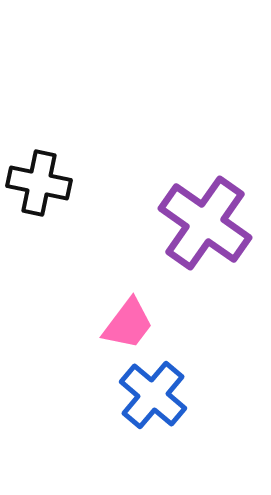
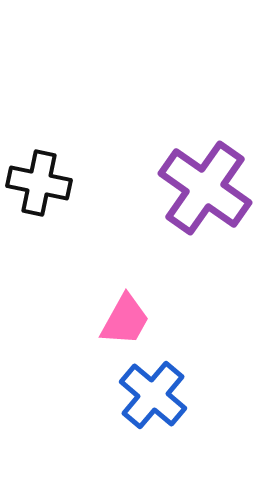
purple cross: moved 35 px up
pink trapezoid: moved 3 px left, 4 px up; rotated 8 degrees counterclockwise
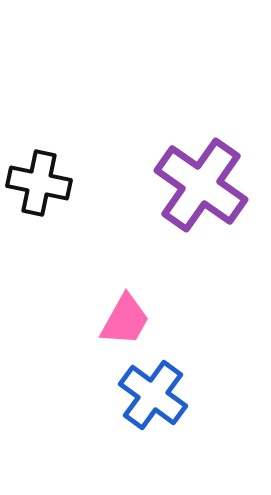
purple cross: moved 4 px left, 3 px up
blue cross: rotated 4 degrees counterclockwise
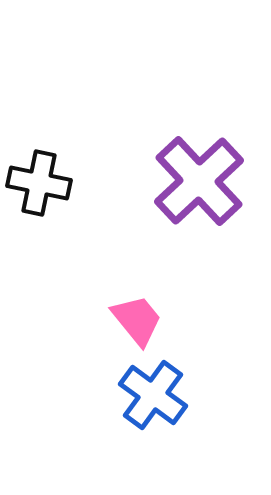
purple cross: moved 2 px left, 4 px up; rotated 12 degrees clockwise
pink trapezoid: moved 12 px right; rotated 68 degrees counterclockwise
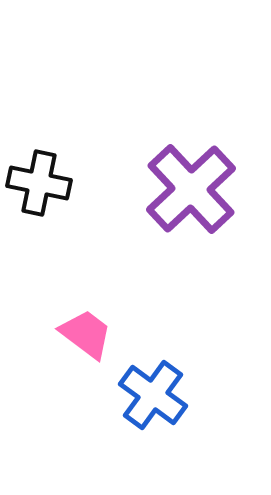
purple cross: moved 8 px left, 8 px down
pink trapezoid: moved 51 px left, 14 px down; rotated 14 degrees counterclockwise
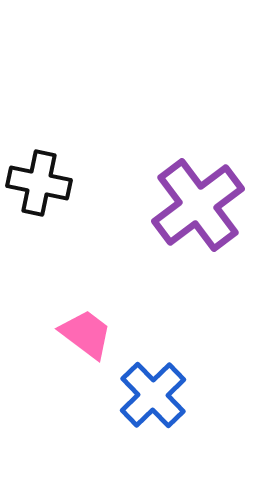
purple cross: moved 7 px right, 16 px down; rotated 6 degrees clockwise
blue cross: rotated 10 degrees clockwise
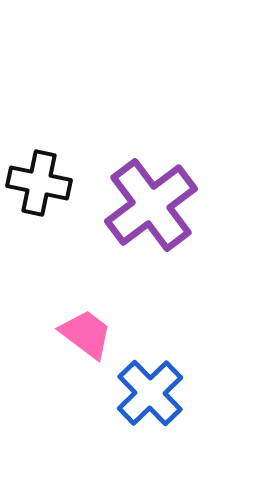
purple cross: moved 47 px left
blue cross: moved 3 px left, 2 px up
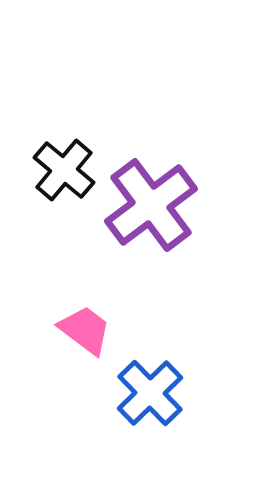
black cross: moved 25 px right, 13 px up; rotated 28 degrees clockwise
pink trapezoid: moved 1 px left, 4 px up
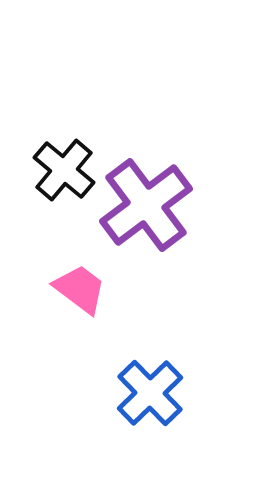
purple cross: moved 5 px left
pink trapezoid: moved 5 px left, 41 px up
